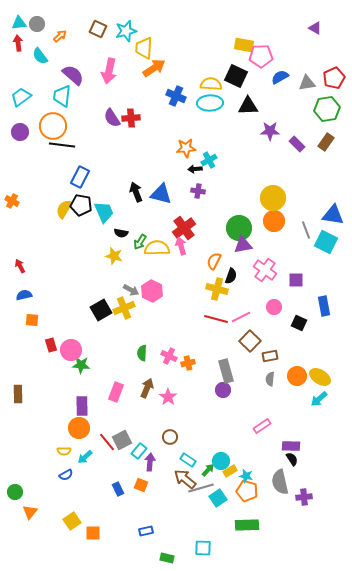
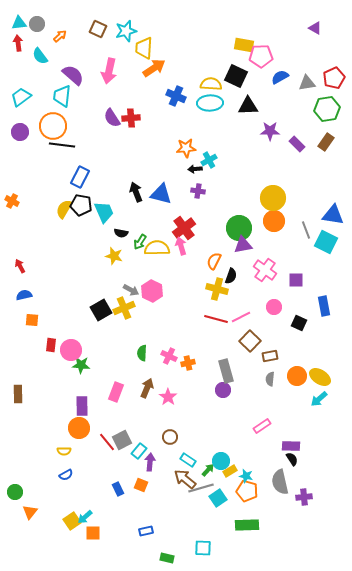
red rectangle at (51, 345): rotated 24 degrees clockwise
cyan arrow at (85, 457): moved 60 px down
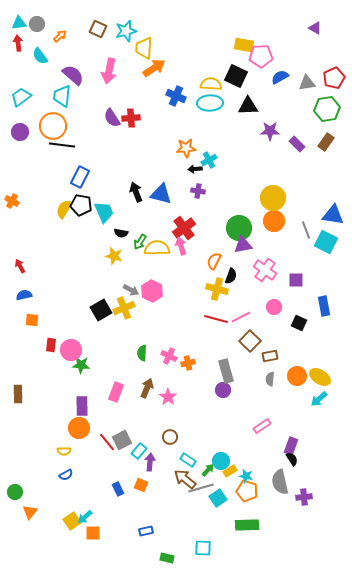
purple rectangle at (291, 446): rotated 72 degrees counterclockwise
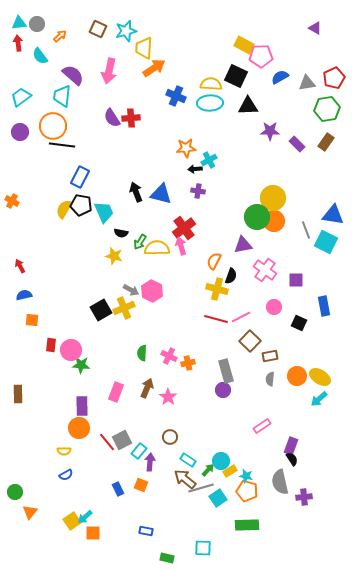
yellow rectangle at (244, 45): rotated 18 degrees clockwise
green circle at (239, 228): moved 18 px right, 11 px up
blue rectangle at (146, 531): rotated 24 degrees clockwise
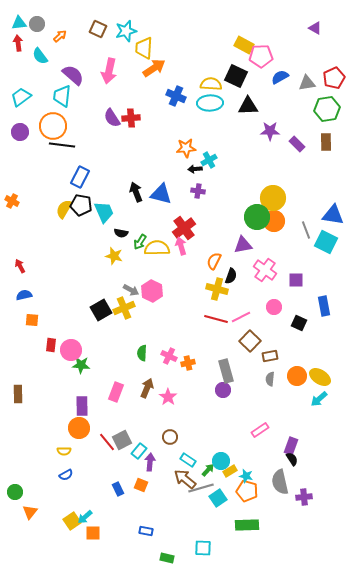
brown rectangle at (326, 142): rotated 36 degrees counterclockwise
pink rectangle at (262, 426): moved 2 px left, 4 px down
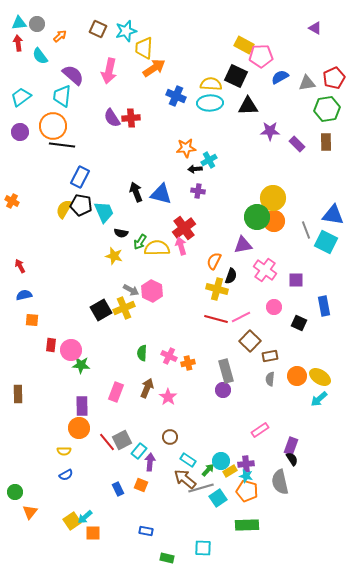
purple cross at (304, 497): moved 58 px left, 33 px up
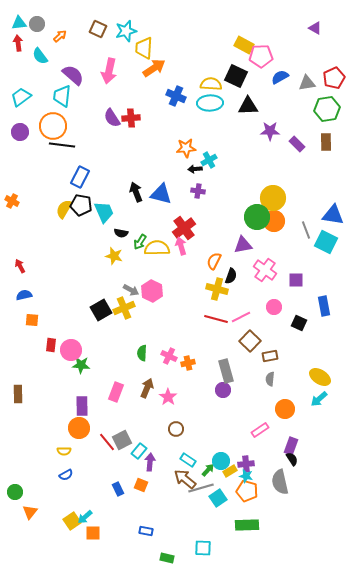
orange circle at (297, 376): moved 12 px left, 33 px down
brown circle at (170, 437): moved 6 px right, 8 px up
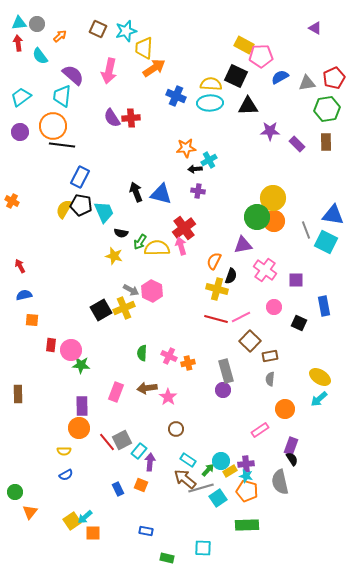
brown arrow at (147, 388): rotated 120 degrees counterclockwise
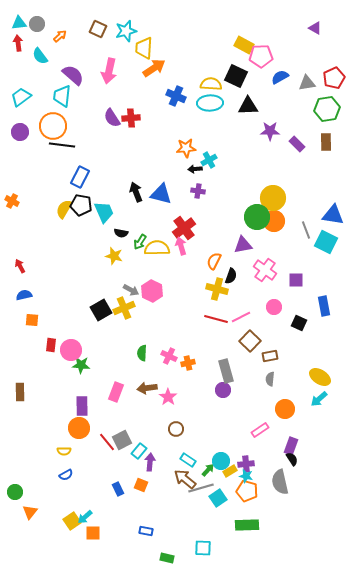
brown rectangle at (18, 394): moved 2 px right, 2 px up
